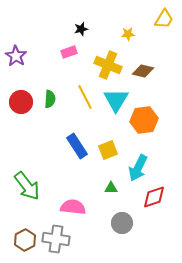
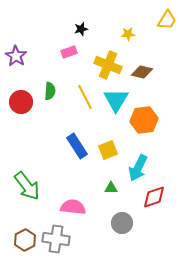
yellow trapezoid: moved 3 px right, 1 px down
brown diamond: moved 1 px left, 1 px down
green semicircle: moved 8 px up
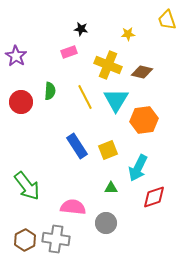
yellow trapezoid: rotated 130 degrees clockwise
black star: rotated 24 degrees clockwise
gray circle: moved 16 px left
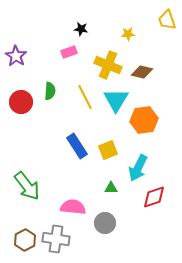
gray circle: moved 1 px left
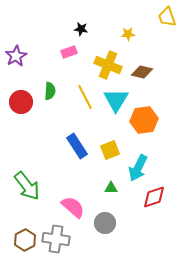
yellow trapezoid: moved 3 px up
purple star: rotated 10 degrees clockwise
yellow square: moved 2 px right
pink semicircle: rotated 35 degrees clockwise
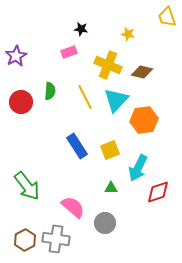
yellow star: rotated 16 degrees clockwise
cyan triangle: rotated 12 degrees clockwise
red diamond: moved 4 px right, 5 px up
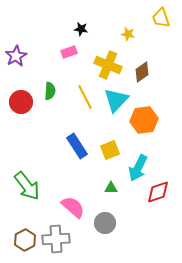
yellow trapezoid: moved 6 px left, 1 px down
brown diamond: rotated 50 degrees counterclockwise
gray cross: rotated 12 degrees counterclockwise
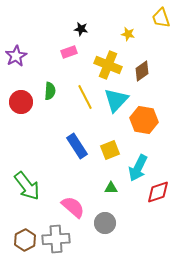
brown diamond: moved 1 px up
orange hexagon: rotated 16 degrees clockwise
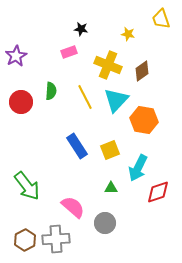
yellow trapezoid: moved 1 px down
green semicircle: moved 1 px right
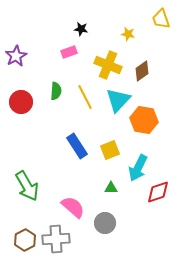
green semicircle: moved 5 px right
cyan triangle: moved 2 px right
green arrow: rotated 8 degrees clockwise
